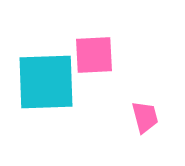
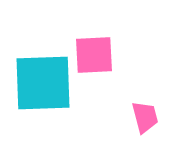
cyan square: moved 3 px left, 1 px down
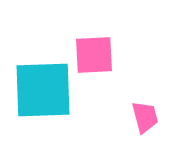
cyan square: moved 7 px down
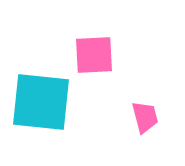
cyan square: moved 2 px left, 12 px down; rotated 8 degrees clockwise
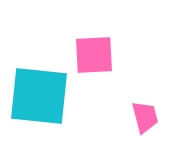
cyan square: moved 2 px left, 6 px up
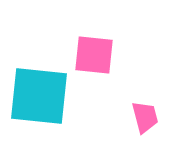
pink square: rotated 9 degrees clockwise
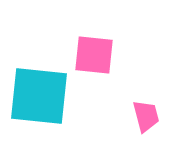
pink trapezoid: moved 1 px right, 1 px up
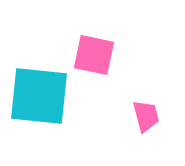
pink square: rotated 6 degrees clockwise
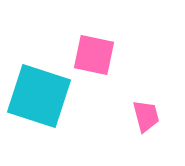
cyan square: rotated 12 degrees clockwise
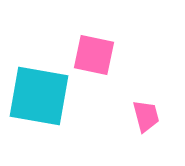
cyan square: rotated 8 degrees counterclockwise
